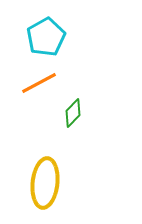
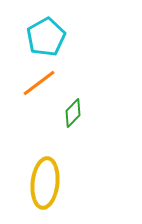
orange line: rotated 9 degrees counterclockwise
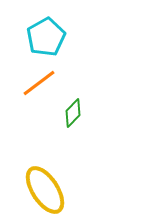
yellow ellipse: moved 7 px down; rotated 39 degrees counterclockwise
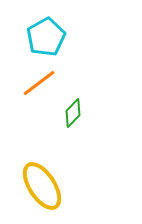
yellow ellipse: moved 3 px left, 4 px up
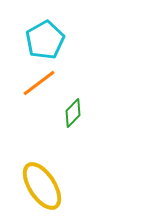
cyan pentagon: moved 1 px left, 3 px down
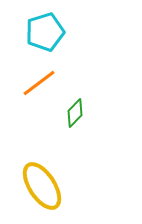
cyan pentagon: moved 8 px up; rotated 12 degrees clockwise
green diamond: moved 2 px right
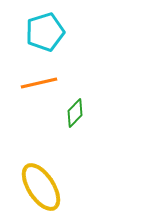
orange line: rotated 24 degrees clockwise
yellow ellipse: moved 1 px left, 1 px down
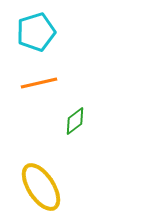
cyan pentagon: moved 9 px left
green diamond: moved 8 px down; rotated 8 degrees clockwise
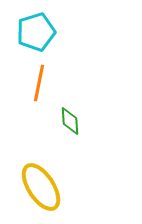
orange line: rotated 66 degrees counterclockwise
green diamond: moved 5 px left; rotated 56 degrees counterclockwise
